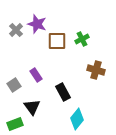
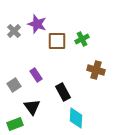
gray cross: moved 2 px left, 1 px down
cyan diamond: moved 1 px left, 1 px up; rotated 35 degrees counterclockwise
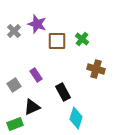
green cross: rotated 24 degrees counterclockwise
brown cross: moved 1 px up
black triangle: rotated 42 degrees clockwise
cyan diamond: rotated 15 degrees clockwise
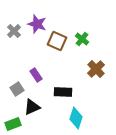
brown square: rotated 24 degrees clockwise
brown cross: rotated 30 degrees clockwise
gray square: moved 3 px right, 4 px down
black rectangle: rotated 60 degrees counterclockwise
green rectangle: moved 2 px left
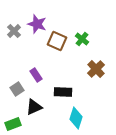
black triangle: moved 2 px right
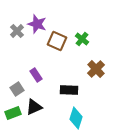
gray cross: moved 3 px right
black rectangle: moved 6 px right, 2 px up
green rectangle: moved 11 px up
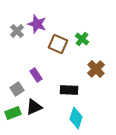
brown square: moved 1 px right, 3 px down
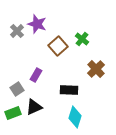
brown square: moved 2 px down; rotated 24 degrees clockwise
purple rectangle: rotated 64 degrees clockwise
cyan diamond: moved 1 px left, 1 px up
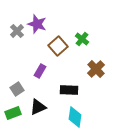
purple rectangle: moved 4 px right, 4 px up
black triangle: moved 4 px right
cyan diamond: rotated 10 degrees counterclockwise
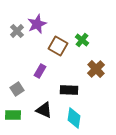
purple star: rotated 30 degrees clockwise
green cross: moved 1 px down
brown square: rotated 18 degrees counterclockwise
black triangle: moved 6 px right, 3 px down; rotated 48 degrees clockwise
green rectangle: moved 2 px down; rotated 21 degrees clockwise
cyan diamond: moved 1 px left, 1 px down
